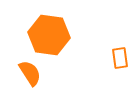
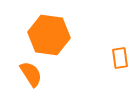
orange semicircle: moved 1 px right, 1 px down
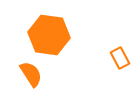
orange rectangle: rotated 20 degrees counterclockwise
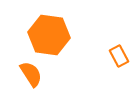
orange rectangle: moved 1 px left, 2 px up
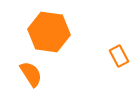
orange hexagon: moved 3 px up
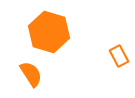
orange hexagon: rotated 9 degrees clockwise
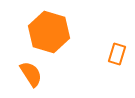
orange rectangle: moved 2 px left, 2 px up; rotated 45 degrees clockwise
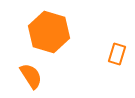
orange semicircle: moved 2 px down
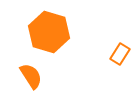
orange rectangle: moved 3 px right; rotated 15 degrees clockwise
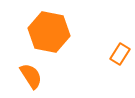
orange hexagon: rotated 6 degrees counterclockwise
